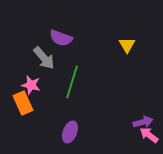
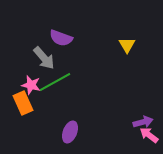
green line: moved 17 px left; rotated 44 degrees clockwise
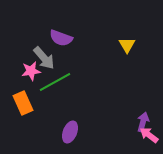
pink star: moved 14 px up; rotated 24 degrees counterclockwise
purple arrow: rotated 60 degrees counterclockwise
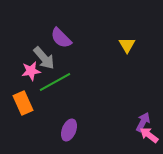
purple semicircle: rotated 25 degrees clockwise
purple arrow: rotated 12 degrees clockwise
purple ellipse: moved 1 px left, 2 px up
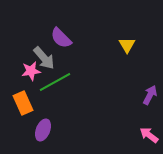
purple arrow: moved 7 px right, 27 px up
purple ellipse: moved 26 px left
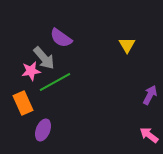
purple semicircle: rotated 10 degrees counterclockwise
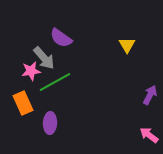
purple ellipse: moved 7 px right, 7 px up; rotated 20 degrees counterclockwise
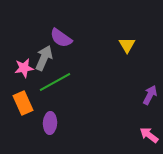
gray arrow: rotated 115 degrees counterclockwise
pink star: moved 7 px left, 3 px up
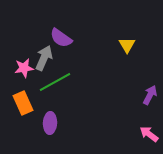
pink arrow: moved 1 px up
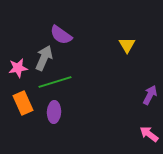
purple semicircle: moved 3 px up
pink star: moved 6 px left
green line: rotated 12 degrees clockwise
purple ellipse: moved 4 px right, 11 px up
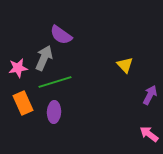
yellow triangle: moved 2 px left, 20 px down; rotated 12 degrees counterclockwise
